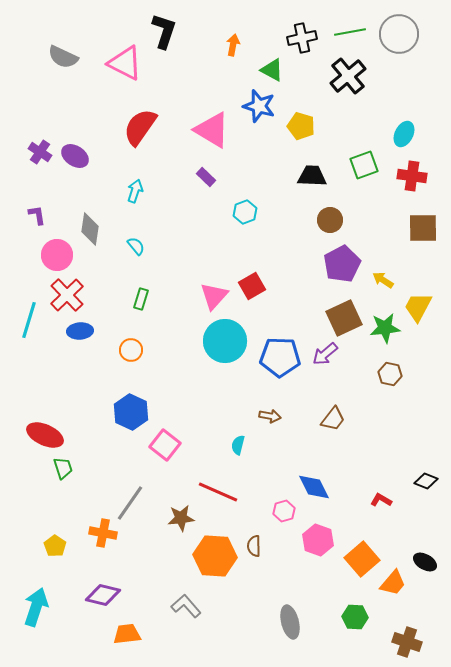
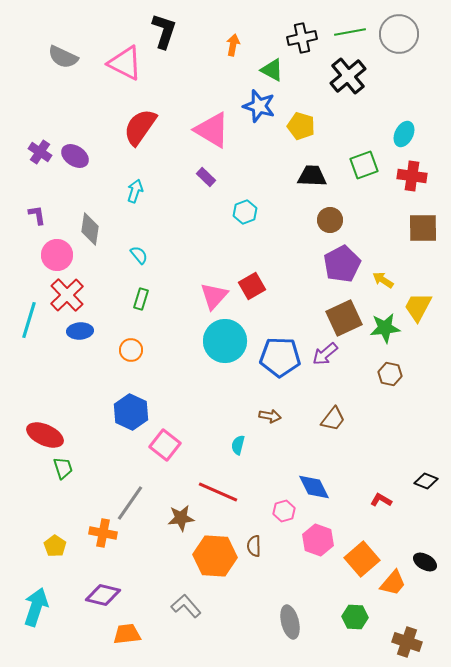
cyan semicircle at (136, 246): moved 3 px right, 9 px down
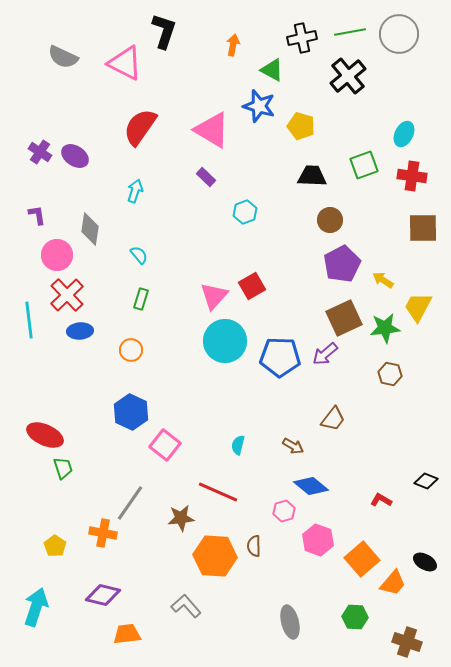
cyan line at (29, 320): rotated 24 degrees counterclockwise
brown arrow at (270, 416): moved 23 px right, 30 px down; rotated 20 degrees clockwise
blue diamond at (314, 487): moved 3 px left, 1 px up; rotated 24 degrees counterclockwise
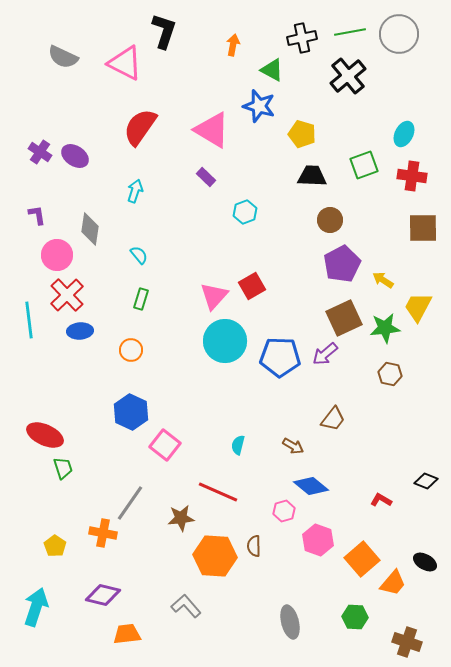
yellow pentagon at (301, 126): moved 1 px right, 8 px down
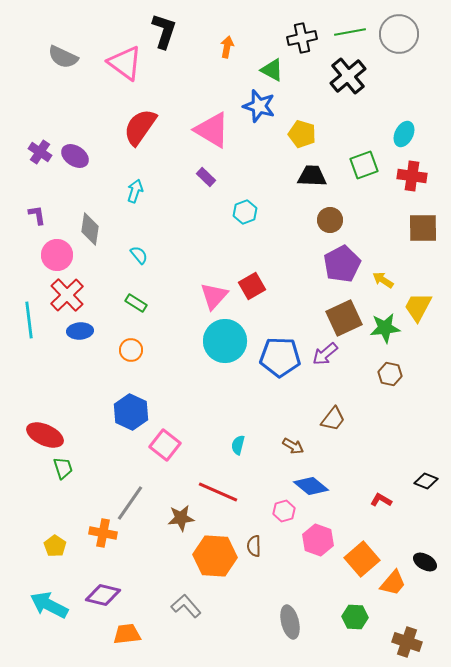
orange arrow at (233, 45): moved 6 px left, 2 px down
pink triangle at (125, 63): rotated 9 degrees clockwise
green rectangle at (141, 299): moved 5 px left, 4 px down; rotated 75 degrees counterclockwise
cyan arrow at (36, 607): moved 13 px right, 2 px up; rotated 81 degrees counterclockwise
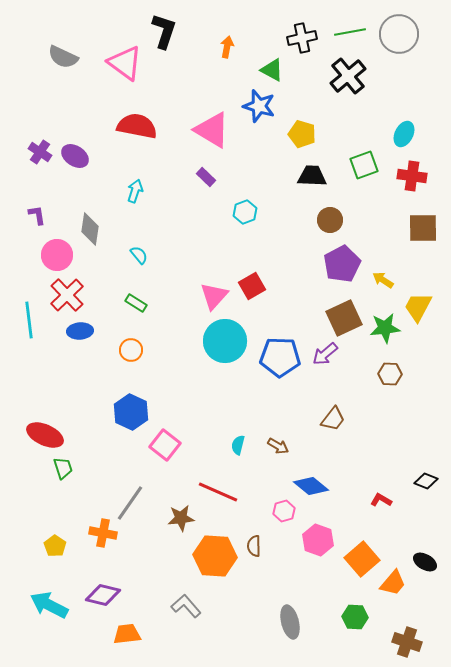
red semicircle at (140, 127): moved 3 px left, 1 px up; rotated 66 degrees clockwise
brown hexagon at (390, 374): rotated 10 degrees counterclockwise
brown arrow at (293, 446): moved 15 px left
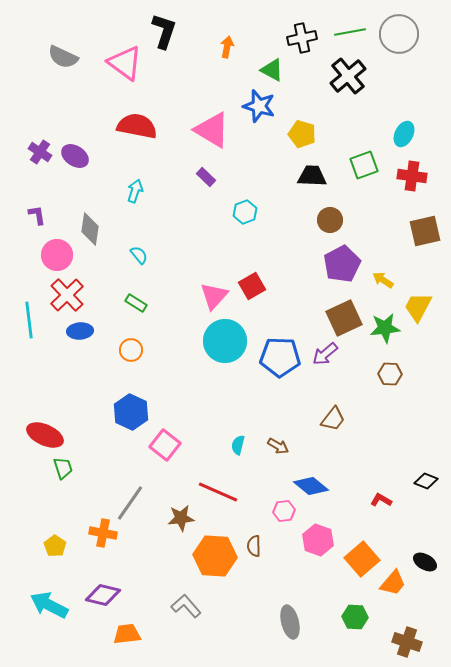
brown square at (423, 228): moved 2 px right, 3 px down; rotated 12 degrees counterclockwise
pink hexagon at (284, 511): rotated 10 degrees clockwise
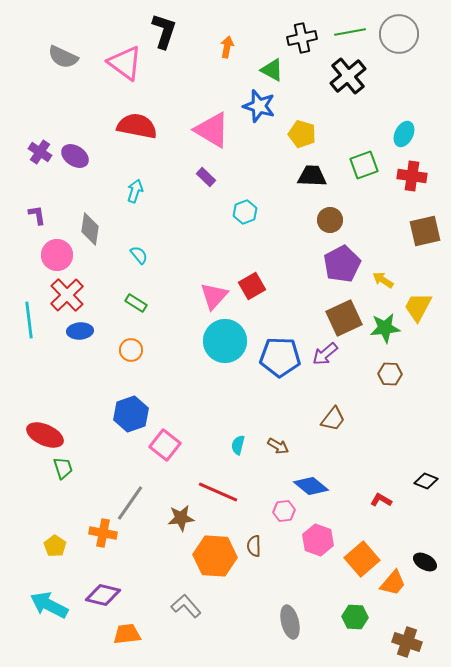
blue hexagon at (131, 412): moved 2 px down; rotated 16 degrees clockwise
